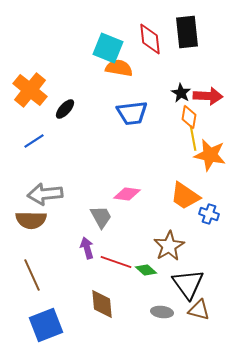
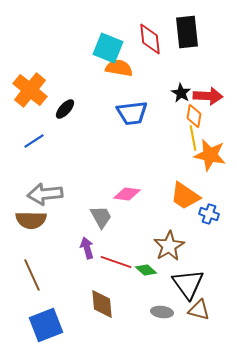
orange diamond: moved 5 px right, 1 px up
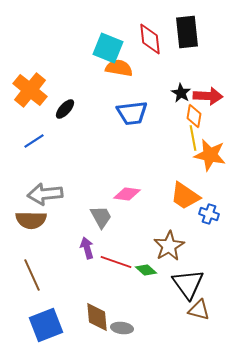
brown diamond: moved 5 px left, 13 px down
gray ellipse: moved 40 px left, 16 px down
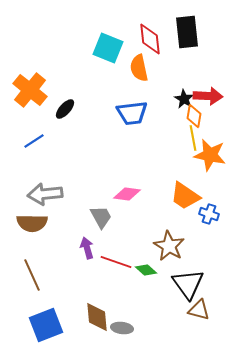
orange semicircle: moved 20 px right; rotated 112 degrees counterclockwise
black star: moved 3 px right, 6 px down
brown semicircle: moved 1 px right, 3 px down
brown star: rotated 12 degrees counterclockwise
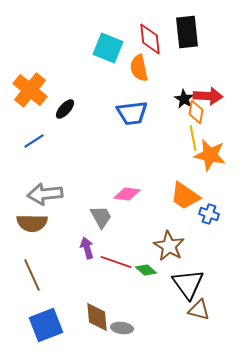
orange diamond: moved 2 px right, 4 px up
